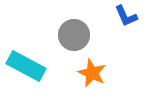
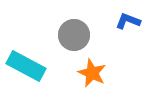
blue L-shape: moved 2 px right, 5 px down; rotated 135 degrees clockwise
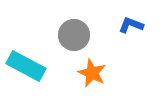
blue L-shape: moved 3 px right, 4 px down
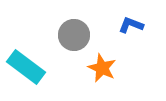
cyan rectangle: moved 1 px down; rotated 9 degrees clockwise
orange star: moved 10 px right, 5 px up
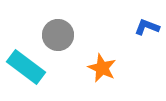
blue L-shape: moved 16 px right, 2 px down
gray circle: moved 16 px left
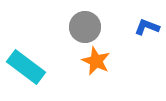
gray circle: moved 27 px right, 8 px up
orange star: moved 6 px left, 7 px up
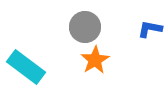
blue L-shape: moved 3 px right, 2 px down; rotated 10 degrees counterclockwise
orange star: moved 1 px left, 1 px up; rotated 16 degrees clockwise
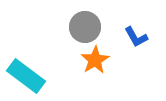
blue L-shape: moved 14 px left, 8 px down; rotated 130 degrees counterclockwise
cyan rectangle: moved 9 px down
